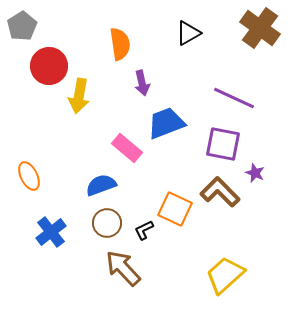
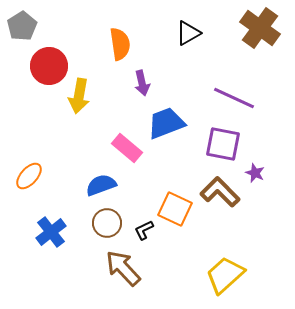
orange ellipse: rotated 68 degrees clockwise
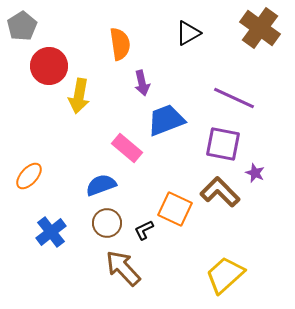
blue trapezoid: moved 3 px up
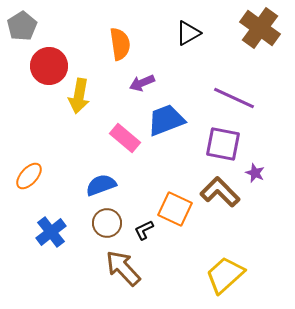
purple arrow: rotated 80 degrees clockwise
pink rectangle: moved 2 px left, 10 px up
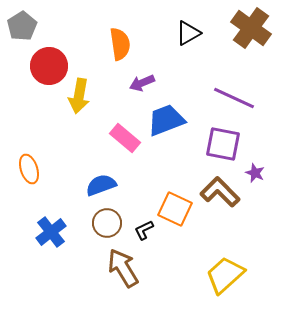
brown cross: moved 9 px left
orange ellipse: moved 7 px up; rotated 60 degrees counterclockwise
brown arrow: rotated 12 degrees clockwise
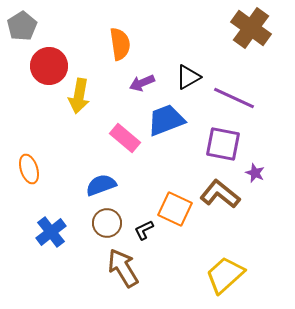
black triangle: moved 44 px down
brown L-shape: moved 2 px down; rotated 6 degrees counterclockwise
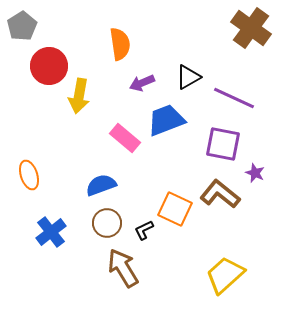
orange ellipse: moved 6 px down
